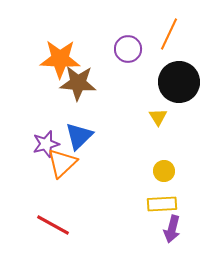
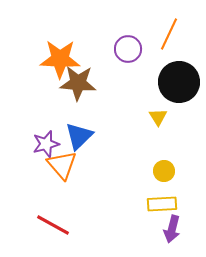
orange triangle: moved 2 px down; rotated 28 degrees counterclockwise
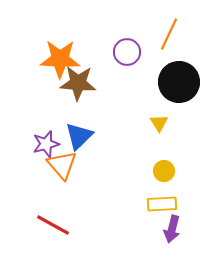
purple circle: moved 1 px left, 3 px down
yellow triangle: moved 1 px right, 6 px down
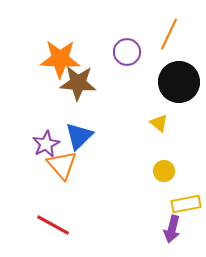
yellow triangle: rotated 18 degrees counterclockwise
purple star: rotated 12 degrees counterclockwise
yellow rectangle: moved 24 px right; rotated 8 degrees counterclockwise
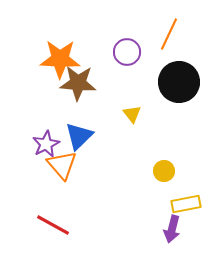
yellow triangle: moved 27 px left, 9 px up; rotated 12 degrees clockwise
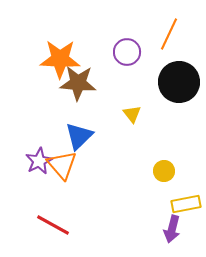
purple star: moved 7 px left, 17 px down
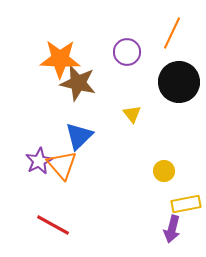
orange line: moved 3 px right, 1 px up
brown star: rotated 9 degrees clockwise
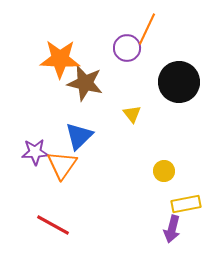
orange line: moved 25 px left, 4 px up
purple circle: moved 4 px up
brown star: moved 7 px right
purple star: moved 4 px left, 9 px up; rotated 24 degrees clockwise
orange triangle: rotated 16 degrees clockwise
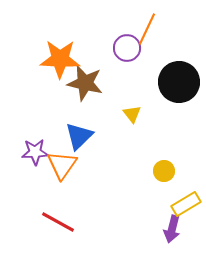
yellow rectangle: rotated 20 degrees counterclockwise
red line: moved 5 px right, 3 px up
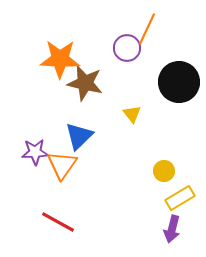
yellow rectangle: moved 6 px left, 6 px up
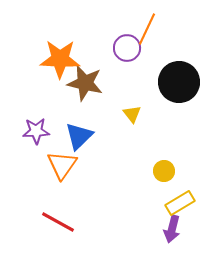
purple star: moved 1 px right, 21 px up
yellow rectangle: moved 5 px down
